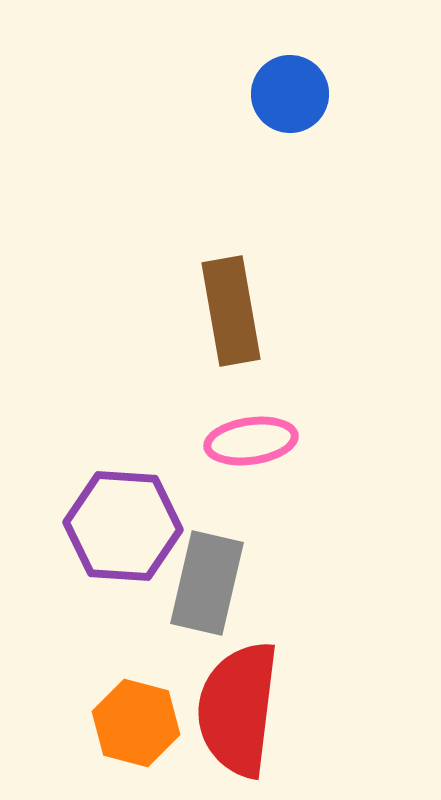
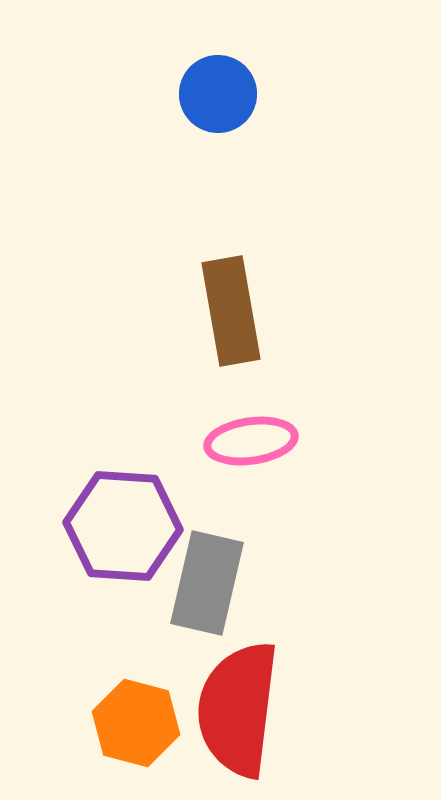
blue circle: moved 72 px left
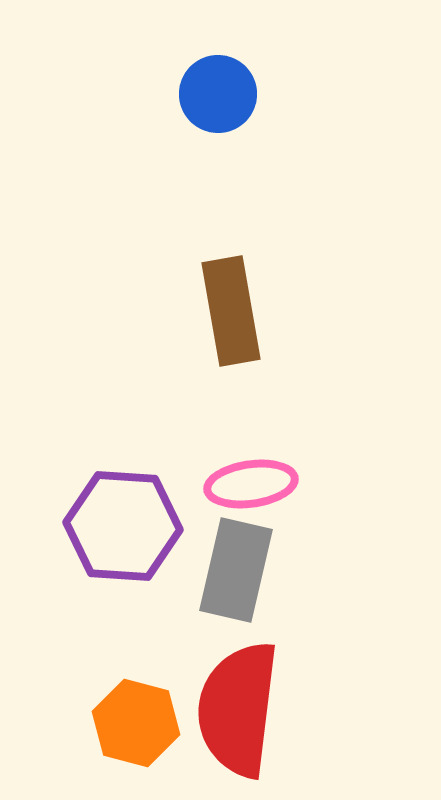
pink ellipse: moved 43 px down
gray rectangle: moved 29 px right, 13 px up
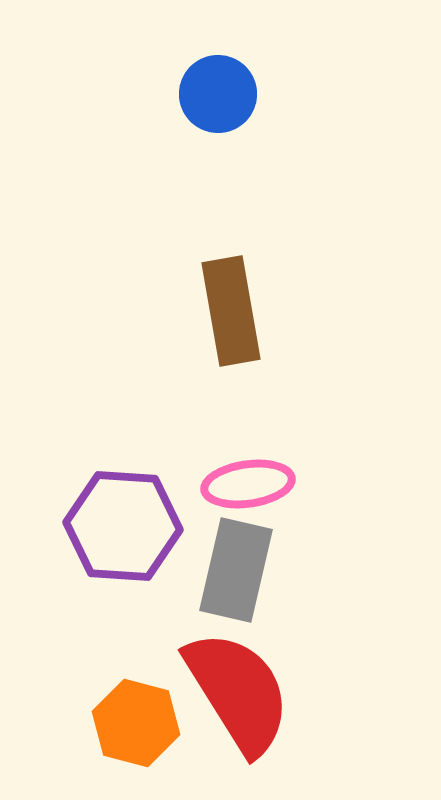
pink ellipse: moved 3 px left
red semicircle: moved 17 px up; rotated 141 degrees clockwise
